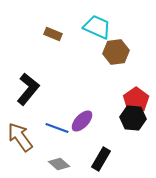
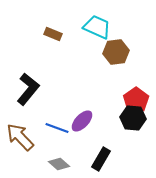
brown arrow: rotated 8 degrees counterclockwise
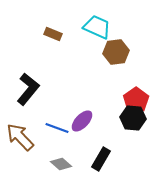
gray diamond: moved 2 px right
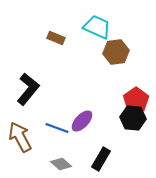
brown rectangle: moved 3 px right, 4 px down
brown arrow: rotated 16 degrees clockwise
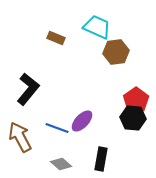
black rectangle: rotated 20 degrees counterclockwise
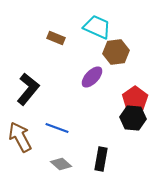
red pentagon: moved 1 px left, 1 px up
purple ellipse: moved 10 px right, 44 px up
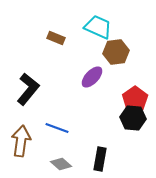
cyan trapezoid: moved 1 px right
brown arrow: moved 1 px right, 4 px down; rotated 36 degrees clockwise
black rectangle: moved 1 px left
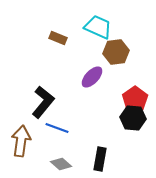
brown rectangle: moved 2 px right
black L-shape: moved 15 px right, 13 px down
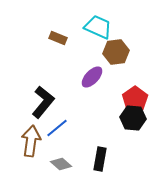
blue line: rotated 60 degrees counterclockwise
brown arrow: moved 10 px right
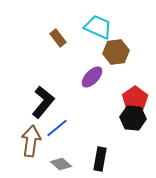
brown rectangle: rotated 30 degrees clockwise
